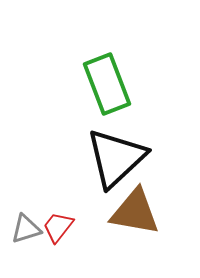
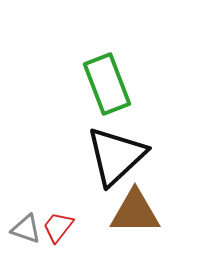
black triangle: moved 2 px up
brown triangle: rotated 10 degrees counterclockwise
gray triangle: rotated 36 degrees clockwise
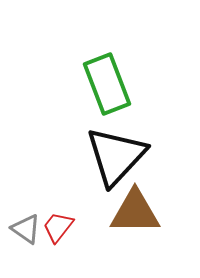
black triangle: rotated 4 degrees counterclockwise
gray triangle: rotated 16 degrees clockwise
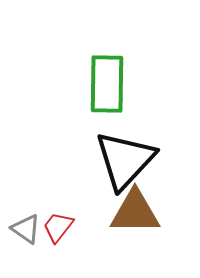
green rectangle: rotated 22 degrees clockwise
black triangle: moved 9 px right, 4 px down
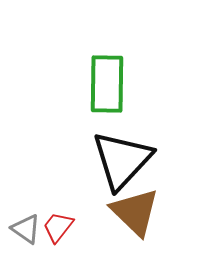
black triangle: moved 3 px left
brown triangle: rotated 44 degrees clockwise
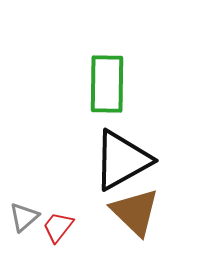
black triangle: rotated 18 degrees clockwise
gray triangle: moved 2 px left, 12 px up; rotated 44 degrees clockwise
